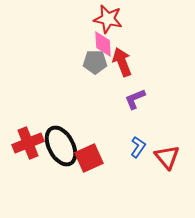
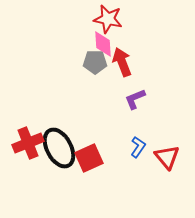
black ellipse: moved 2 px left, 2 px down
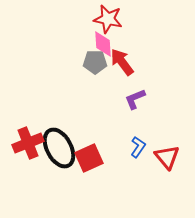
red arrow: rotated 16 degrees counterclockwise
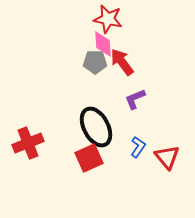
black ellipse: moved 37 px right, 21 px up
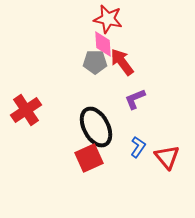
red cross: moved 2 px left, 33 px up; rotated 12 degrees counterclockwise
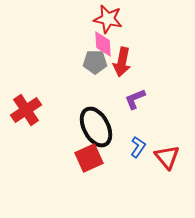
red arrow: rotated 132 degrees counterclockwise
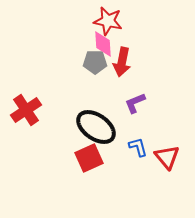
red star: moved 2 px down
purple L-shape: moved 4 px down
black ellipse: rotated 27 degrees counterclockwise
blue L-shape: rotated 50 degrees counterclockwise
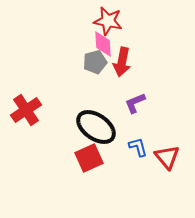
gray pentagon: rotated 15 degrees counterclockwise
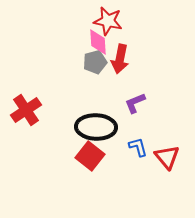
pink diamond: moved 5 px left, 2 px up
red arrow: moved 2 px left, 3 px up
black ellipse: rotated 33 degrees counterclockwise
red square: moved 1 px right, 2 px up; rotated 28 degrees counterclockwise
